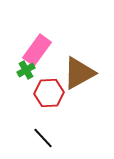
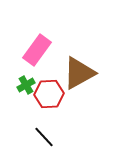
green cross: moved 15 px down
red hexagon: moved 1 px down
black line: moved 1 px right, 1 px up
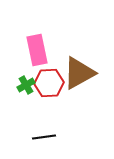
pink rectangle: rotated 48 degrees counterclockwise
red hexagon: moved 11 px up
black line: rotated 55 degrees counterclockwise
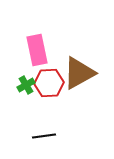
black line: moved 1 px up
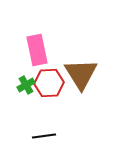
brown triangle: moved 2 px right, 1 px down; rotated 33 degrees counterclockwise
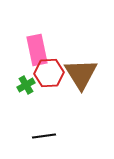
red hexagon: moved 10 px up
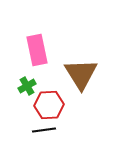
red hexagon: moved 32 px down
green cross: moved 1 px right, 1 px down
black line: moved 6 px up
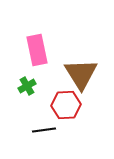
red hexagon: moved 17 px right
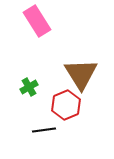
pink rectangle: moved 29 px up; rotated 20 degrees counterclockwise
green cross: moved 2 px right, 1 px down
red hexagon: rotated 20 degrees counterclockwise
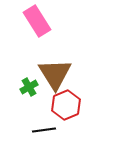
brown triangle: moved 26 px left
